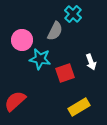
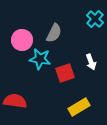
cyan cross: moved 22 px right, 5 px down
gray semicircle: moved 1 px left, 2 px down
red semicircle: rotated 50 degrees clockwise
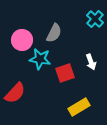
red semicircle: moved 8 px up; rotated 125 degrees clockwise
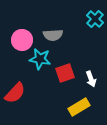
gray semicircle: moved 1 px left, 2 px down; rotated 60 degrees clockwise
white arrow: moved 17 px down
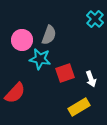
gray semicircle: moved 4 px left; rotated 66 degrees counterclockwise
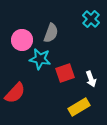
cyan cross: moved 4 px left
gray semicircle: moved 2 px right, 2 px up
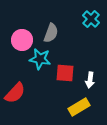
red square: rotated 24 degrees clockwise
white arrow: moved 1 px left, 1 px down; rotated 28 degrees clockwise
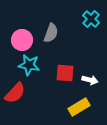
cyan star: moved 11 px left, 6 px down
white arrow: rotated 84 degrees counterclockwise
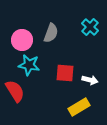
cyan cross: moved 1 px left, 8 px down
red semicircle: moved 2 px up; rotated 75 degrees counterclockwise
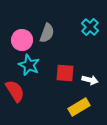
gray semicircle: moved 4 px left
cyan star: rotated 15 degrees clockwise
